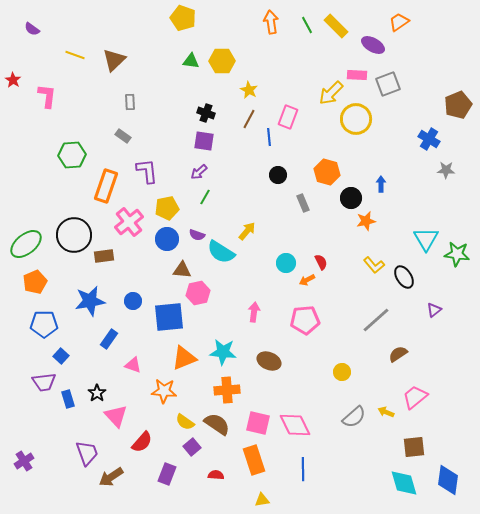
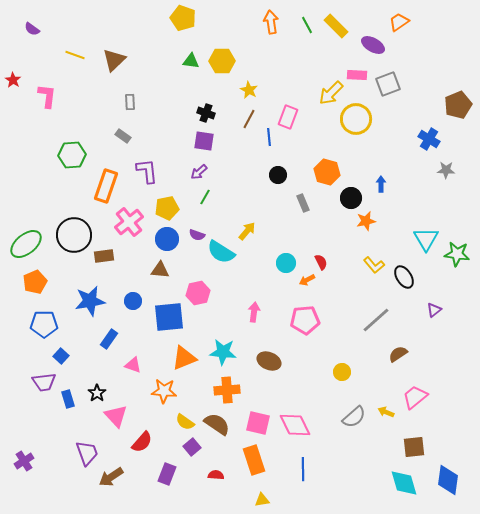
brown triangle at (182, 270): moved 22 px left
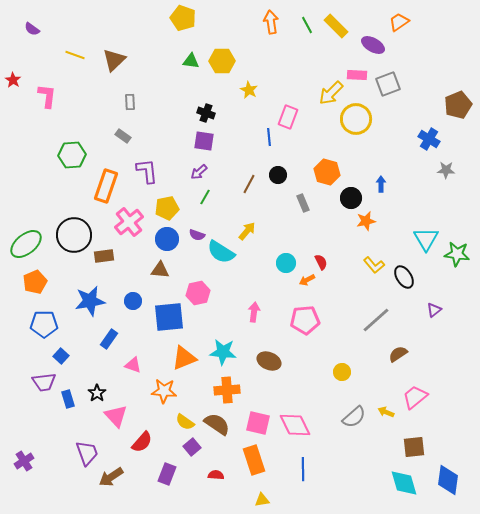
brown line at (249, 119): moved 65 px down
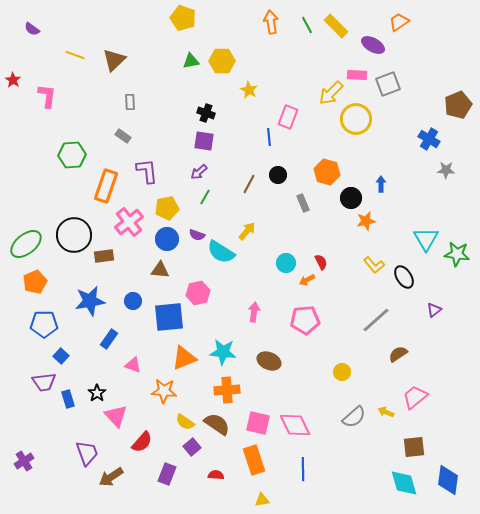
green triangle at (191, 61): rotated 18 degrees counterclockwise
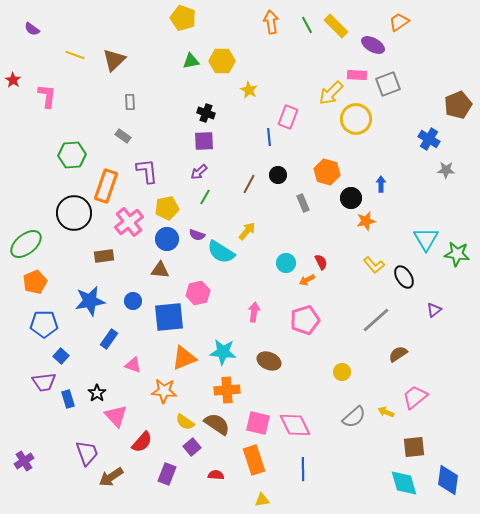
purple square at (204, 141): rotated 10 degrees counterclockwise
black circle at (74, 235): moved 22 px up
pink pentagon at (305, 320): rotated 12 degrees counterclockwise
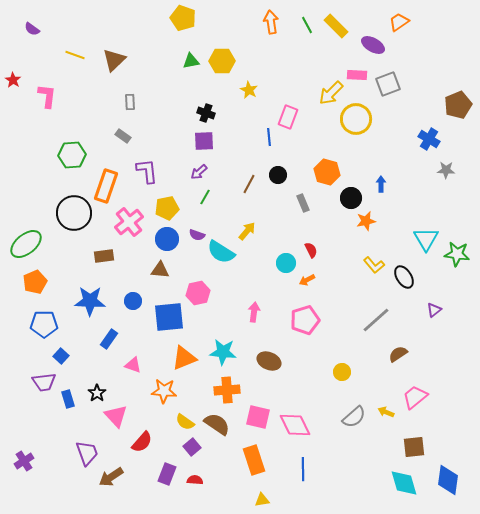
red semicircle at (321, 262): moved 10 px left, 12 px up
blue star at (90, 301): rotated 12 degrees clockwise
pink square at (258, 423): moved 6 px up
red semicircle at (216, 475): moved 21 px left, 5 px down
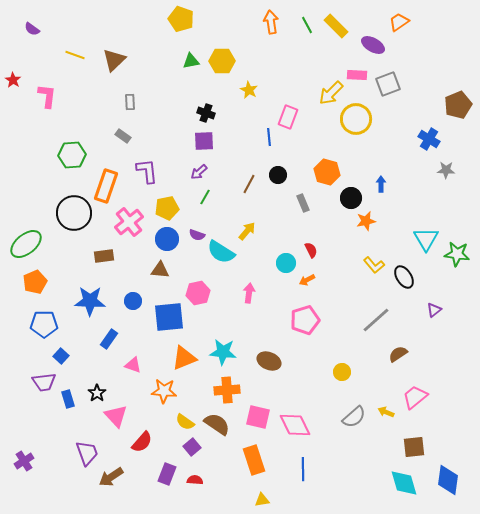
yellow pentagon at (183, 18): moved 2 px left, 1 px down
pink arrow at (254, 312): moved 5 px left, 19 px up
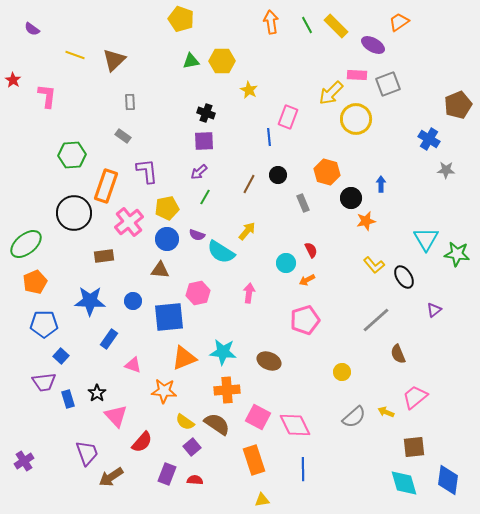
brown semicircle at (398, 354): rotated 78 degrees counterclockwise
pink square at (258, 417): rotated 15 degrees clockwise
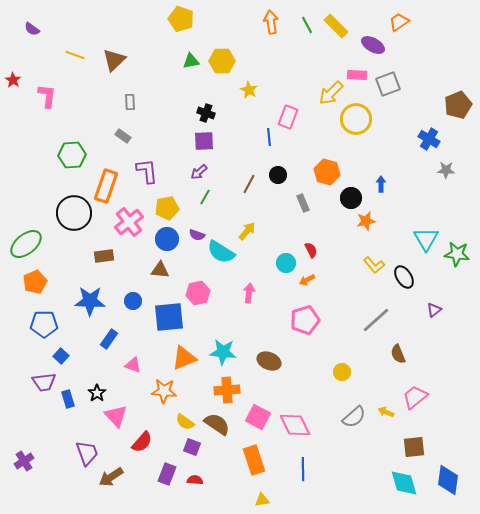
purple square at (192, 447): rotated 30 degrees counterclockwise
